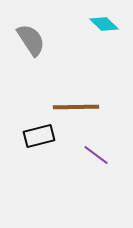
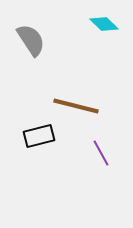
brown line: moved 1 px up; rotated 15 degrees clockwise
purple line: moved 5 px right, 2 px up; rotated 24 degrees clockwise
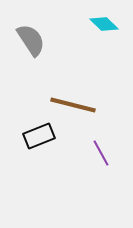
brown line: moved 3 px left, 1 px up
black rectangle: rotated 8 degrees counterclockwise
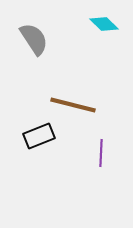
gray semicircle: moved 3 px right, 1 px up
purple line: rotated 32 degrees clockwise
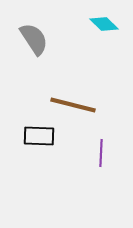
black rectangle: rotated 24 degrees clockwise
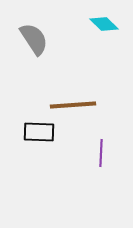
brown line: rotated 18 degrees counterclockwise
black rectangle: moved 4 px up
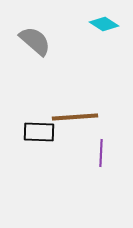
cyan diamond: rotated 12 degrees counterclockwise
gray semicircle: moved 1 px right, 2 px down; rotated 16 degrees counterclockwise
brown line: moved 2 px right, 12 px down
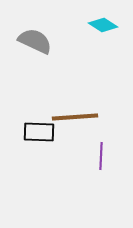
cyan diamond: moved 1 px left, 1 px down
gray semicircle: rotated 16 degrees counterclockwise
purple line: moved 3 px down
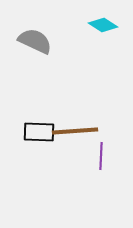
brown line: moved 14 px down
